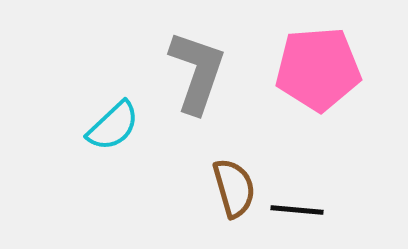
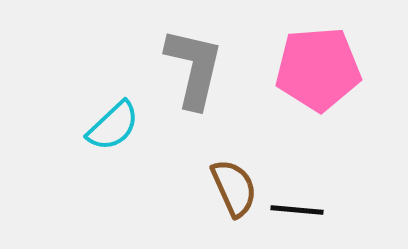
gray L-shape: moved 3 px left, 4 px up; rotated 6 degrees counterclockwise
brown semicircle: rotated 8 degrees counterclockwise
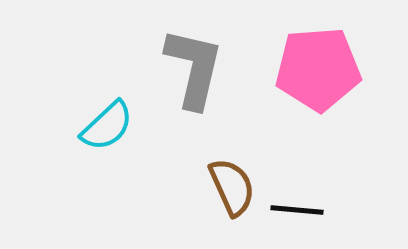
cyan semicircle: moved 6 px left
brown semicircle: moved 2 px left, 1 px up
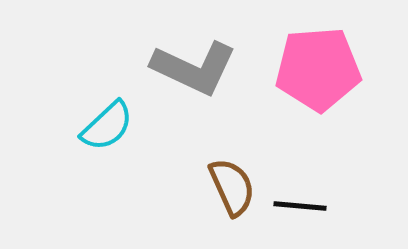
gray L-shape: rotated 102 degrees clockwise
black line: moved 3 px right, 4 px up
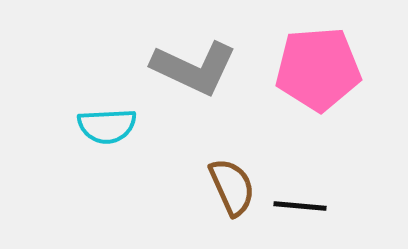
cyan semicircle: rotated 40 degrees clockwise
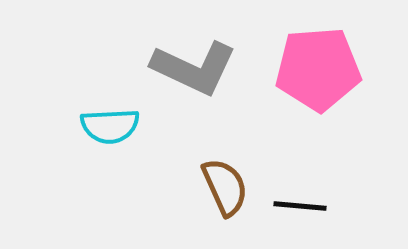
cyan semicircle: moved 3 px right
brown semicircle: moved 7 px left
